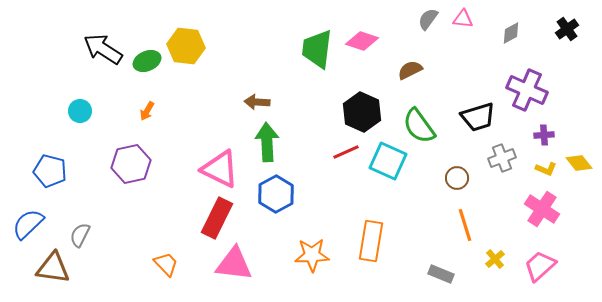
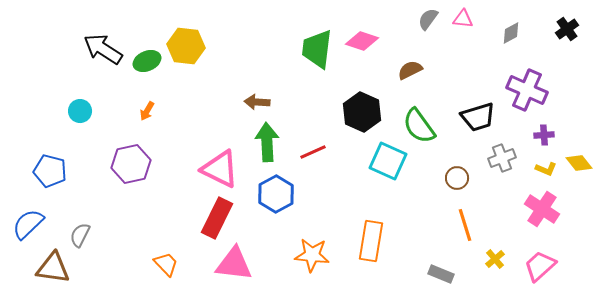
red line at (346, 152): moved 33 px left
orange star at (312, 255): rotated 8 degrees clockwise
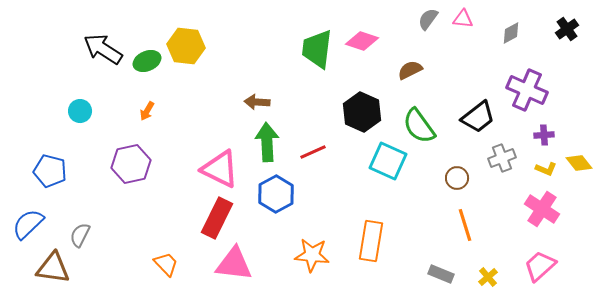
black trapezoid at (478, 117): rotated 21 degrees counterclockwise
yellow cross at (495, 259): moved 7 px left, 18 px down
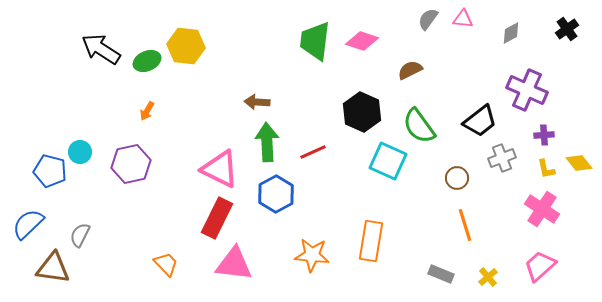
black arrow at (103, 49): moved 2 px left
green trapezoid at (317, 49): moved 2 px left, 8 px up
cyan circle at (80, 111): moved 41 px down
black trapezoid at (478, 117): moved 2 px right, 4 px down
yellow L-shape at (546, 169): rotated 55 degrees clockwise
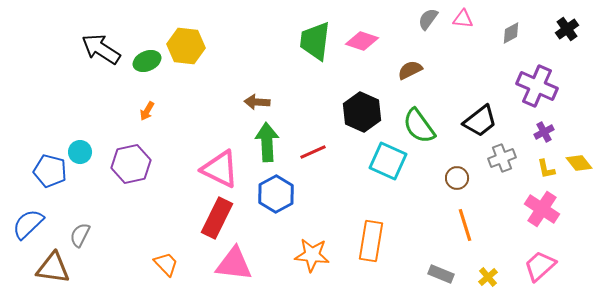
purple cross at (527, 90): moved 10 px right, 4 px up
purple cross at (544, 135): moved 3 px up; rotated 24 degrees counterclockwise
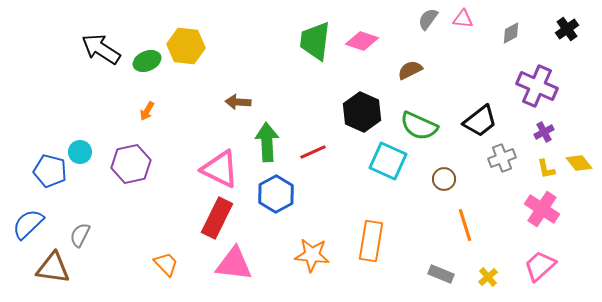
brown arrow at (257, 102): moved 19 px left
green semicircle at (419, 126): rotated 30 degrees counterclockwise
brown circle at (457, 178): moved 13 px left, 1 px down
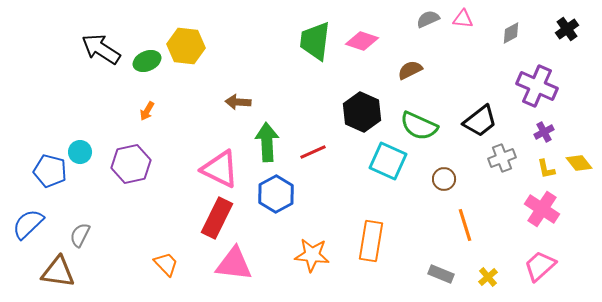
gray semicircle at (428, 19): rotated 30 degrees clockwise
brown triangle at (53, 268): moved 5 px right, 4 px down
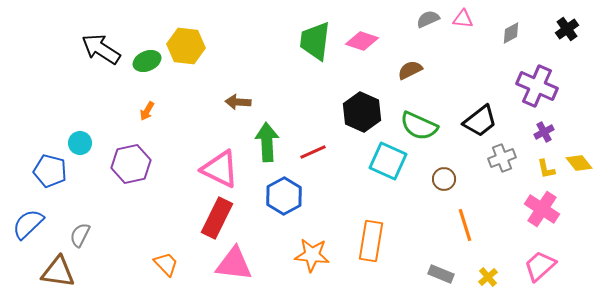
cyan circle at (80, 152): moved 9 px up
blue hexagon at (276, 194): moved 8 px right, 2 px down
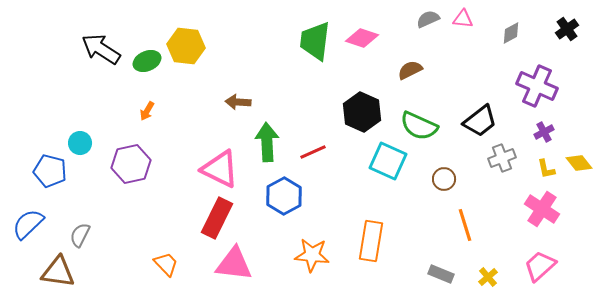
pink diamond at (362, 41): moved 3 px up
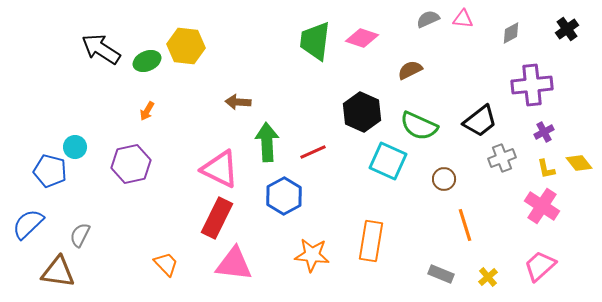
purple cross at (537, 86): moved 5 px left, 1 px up; rotated 30 degrees counterclockwise
cyan circle at (80, 143): moved 5 px left, 4 px down
pink cross at (542, 209): moved 3 px up
